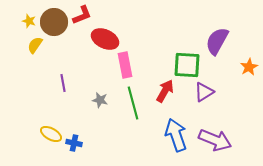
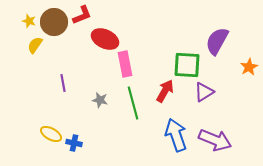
pink rectangle: moved 1 px up
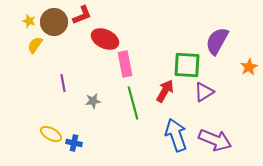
gray star: moved 7 px left, 1 px down; rotated 21 degrees counterclockwise
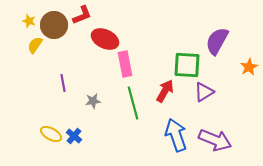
brown circle: moved 3 px down
blue cross: moved 7 px up; rotated 28 degrees clockwise
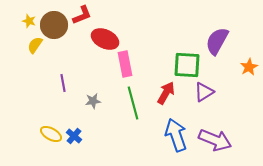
red arrow: moved 1 px right, 2 px down
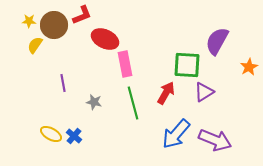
yellow star: rotated 16 degrees counterclockwise
gray star: moved 1 px right, 1 px down; rotated 21 degrees clockwise
blue arrow: moved 1 px up; rotated 120 degrees counterclockwise
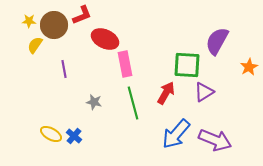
purple line: moved 1 px right, 14 px up
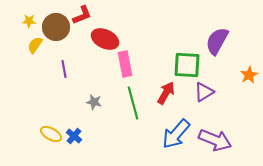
brown circle: moved 2 px right, 2 px down
orange star: moved 8 px down
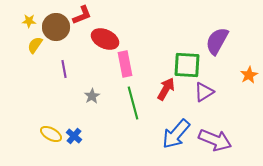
red arrow: moved 4 px up
gray star: moved 2 px left, 6 px up; rotated 28 degrees clockwise
